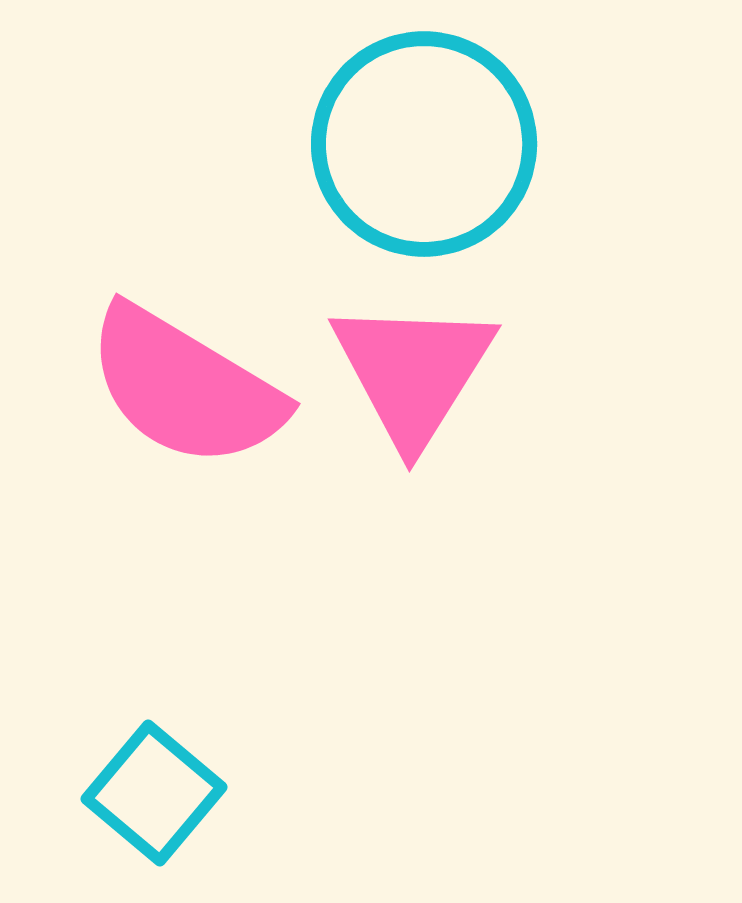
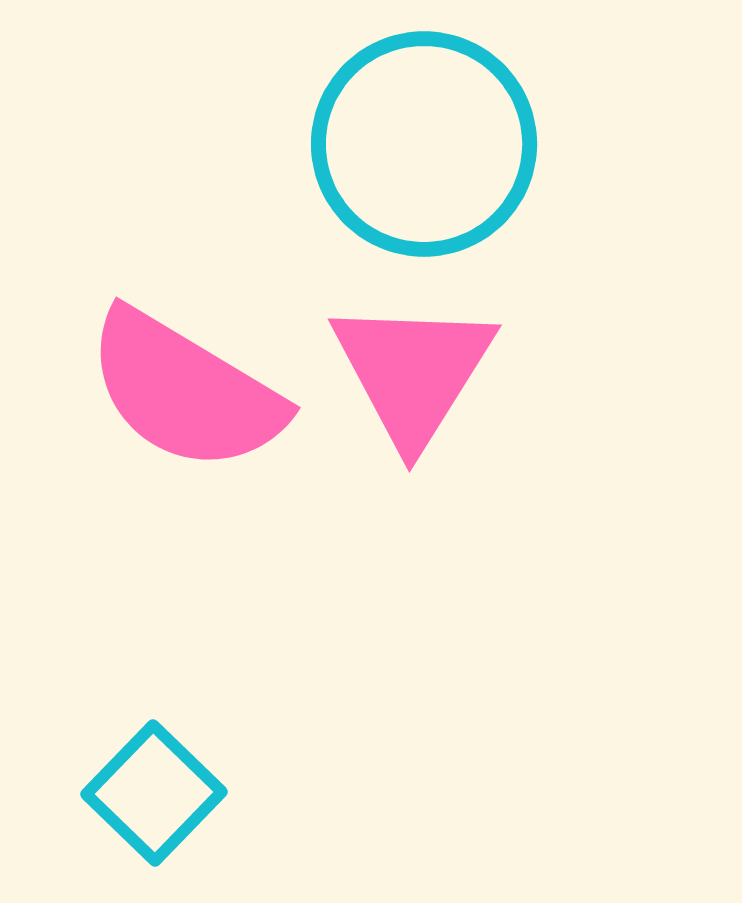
pink semicircle: moved 4 px down
cyan square: rotated 4 degrees clockwise
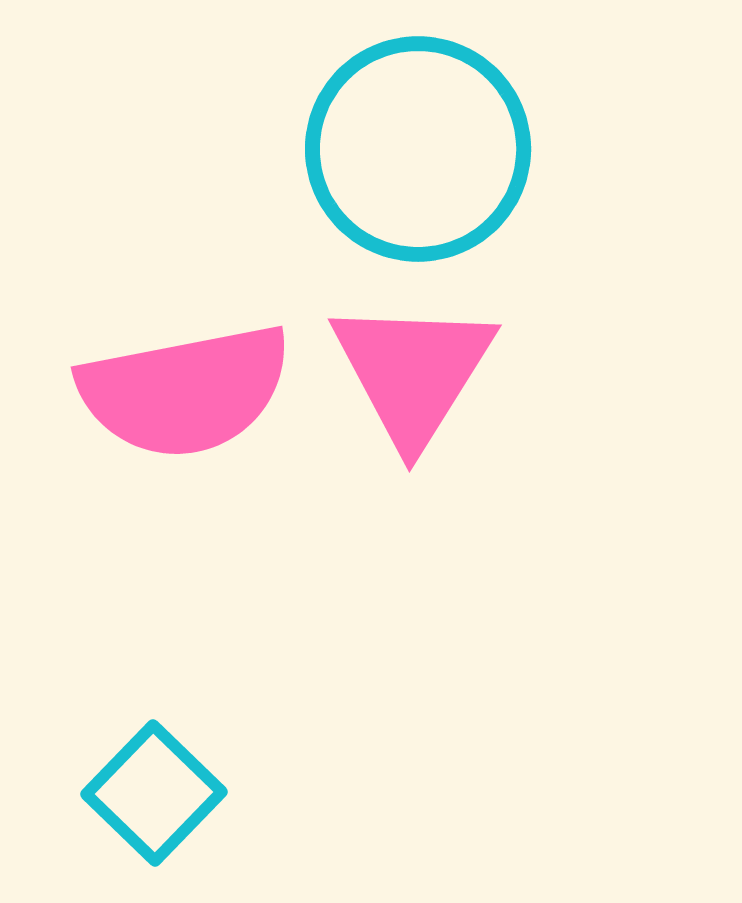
cyan circle: moved 6 px left, 5 px down
pink semicircle: rotated 42 degrees counterclockwise
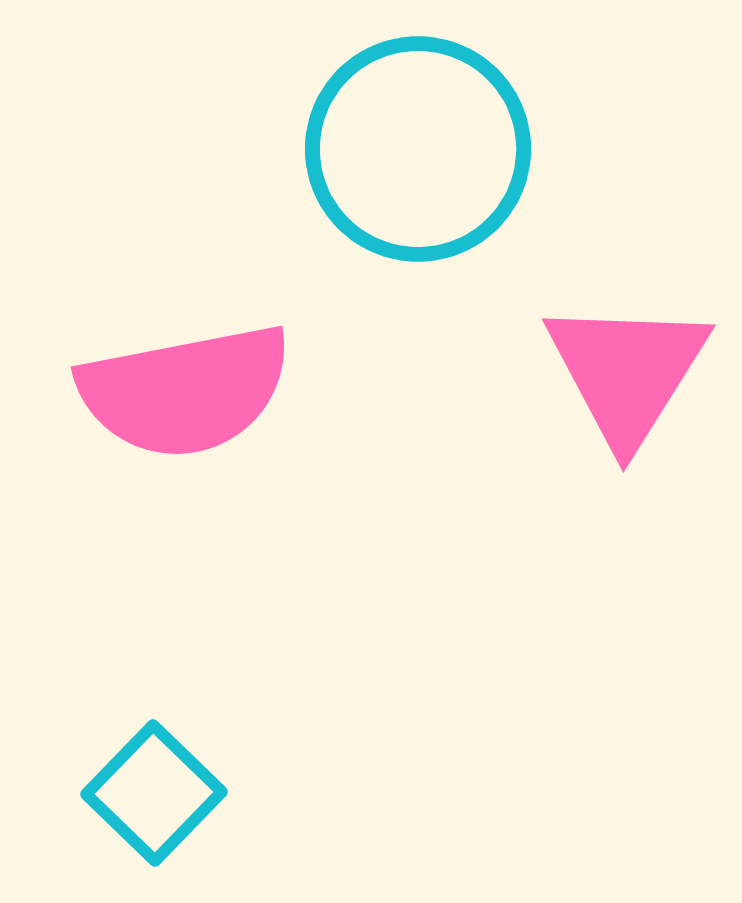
pink triangle: moved 214 px right
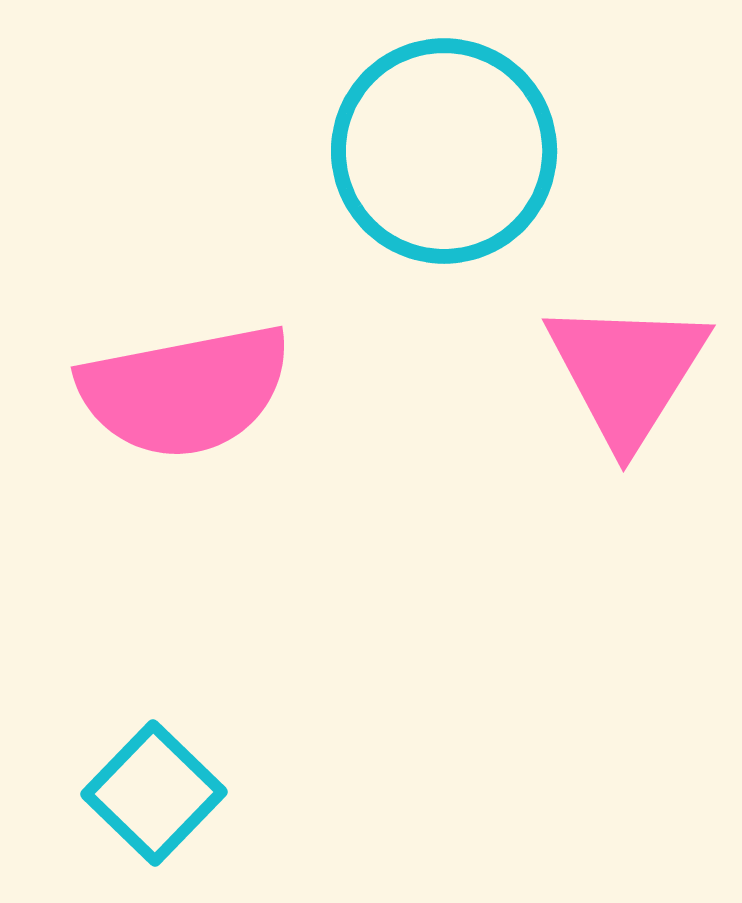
cyan circle: moved 26 px right, 2 px down
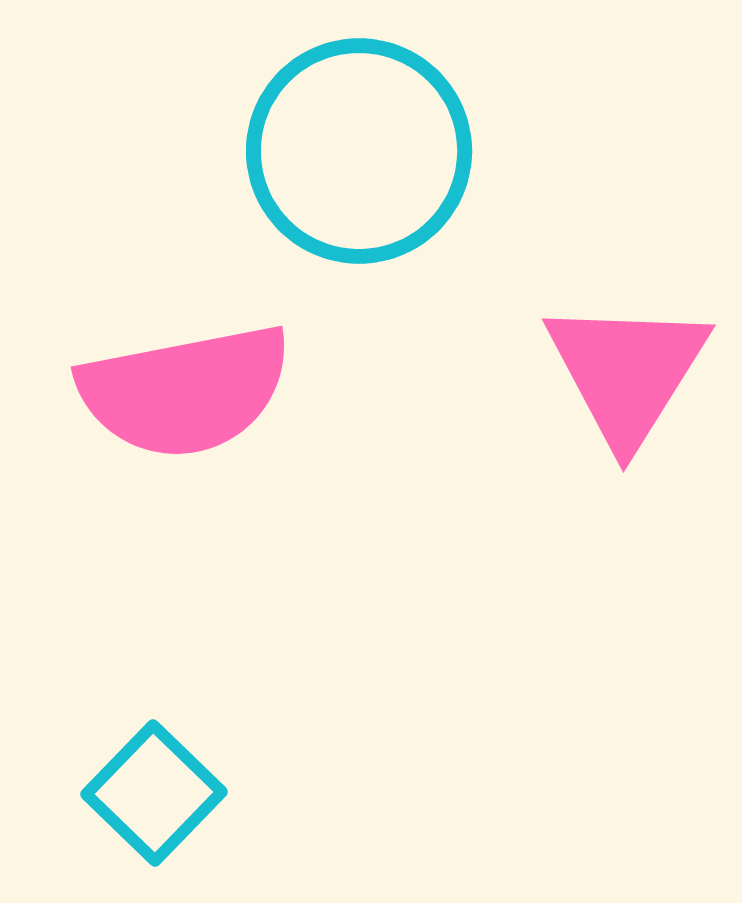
cyan circle: moved 85 px left
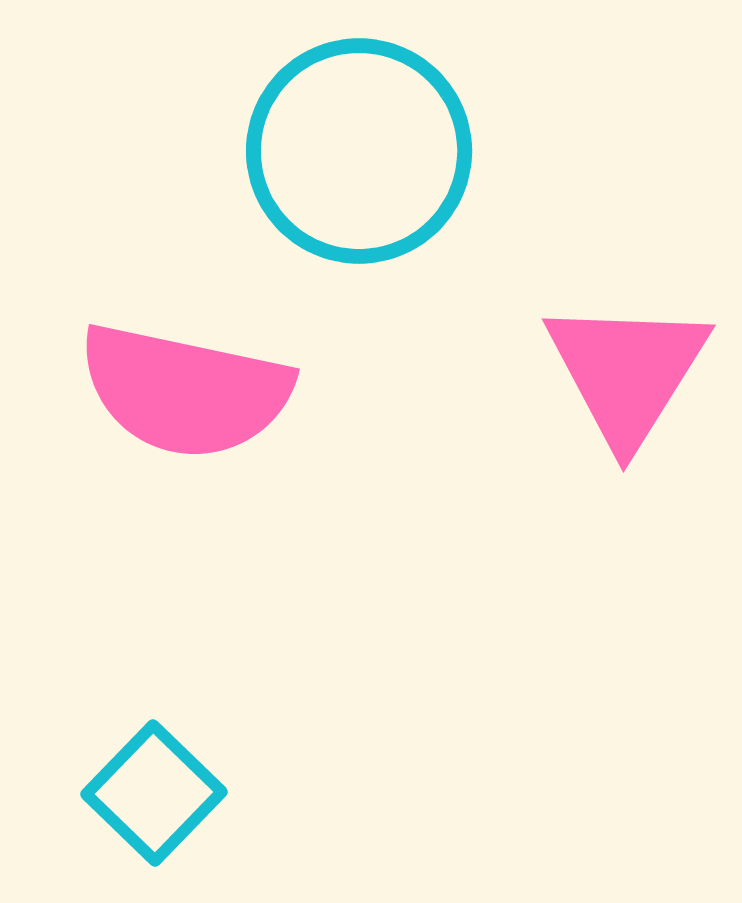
pink semicircle: rotated 23 degrees clockwise
